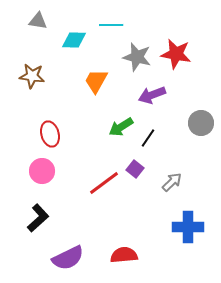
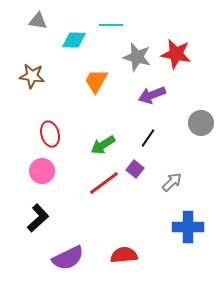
green arrow: moved 18 px left, 18 px down
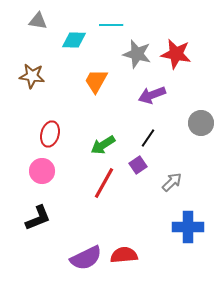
gray star: moved 3 px up
red ellipse: rotated 30 degrees clockwise
purple square: moved 3 px right, 4 px up; rotated 18 degrees clockwise
red line: rotated 24 degrees counterclockwise
black L-shape: rotated 20 degrees clockwise
purple semicircle: moved 18 px right
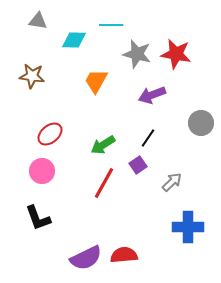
red ellipse: rotated 35 degrees clockwise
black L-shape: rotated 92 degrees clockwise
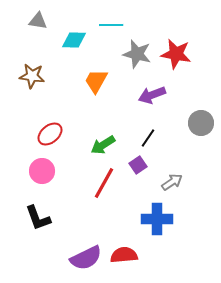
gray arrow: rotated 10 degrees clockwise
blue cross: moved 31 px left, 8 px up
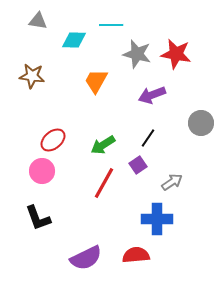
red ellipse: moved 3 px right, 6 px down
red semicircle: moved 12 px right
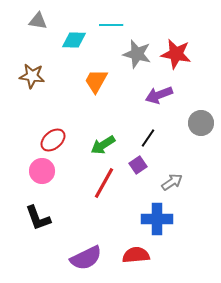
purple arrow: moved 7 px right
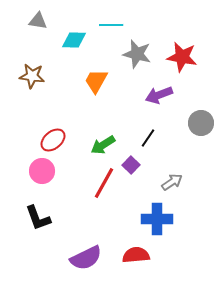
red star: moved 6 px right, 3 px down
purple square: moved 7 px left; rotated 12 degrees counterclockwise
